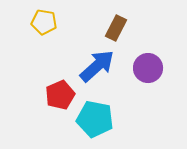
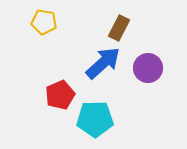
brown rectangle: moved 3 px right
blue arrow: moved 6 px right, 3 px up
cyan pentagon: rotated 12 degrees counterclockwise
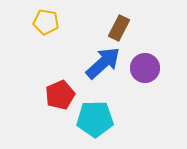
yellow pentagon: moved 2 px right
purple circle: moved 3 px left
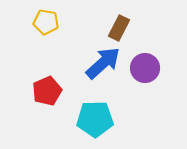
red pentagon: moved 13 px left, 4 px up
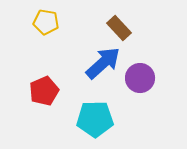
brown rectangle: rotated 70 degrees counterclockwise
purple circle: moved 5 px left, 10 px down
red pentagon: moved 3 px left
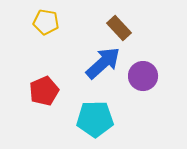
purple circle: moved 3 px right, 2 px up
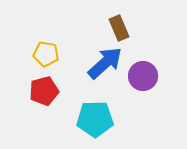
yellow pentagon: moved 32 px down
brown rectangle: rotated 20 degrees clockwise
blue arrow: moved 2 px right
red pentagon: rotated 8 degrees clockwise
